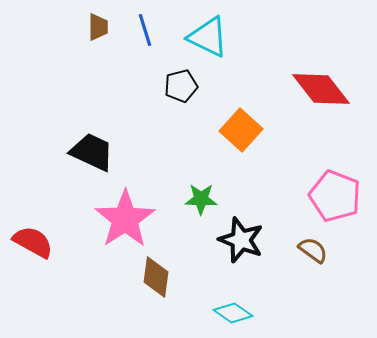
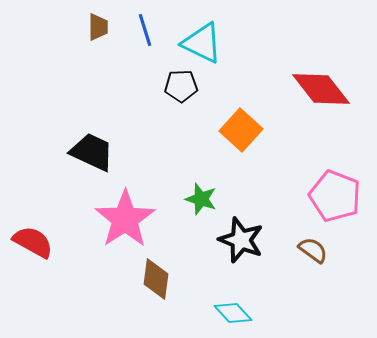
cyan triangle: moved 6 px left, 6 px down
black pentagon: rotated 12 degrees clockwise
green star: rotated 16 degrees clockwise
brown diamond: moved 2 px down
cyan diamond: rotated 12 degrees clockwise
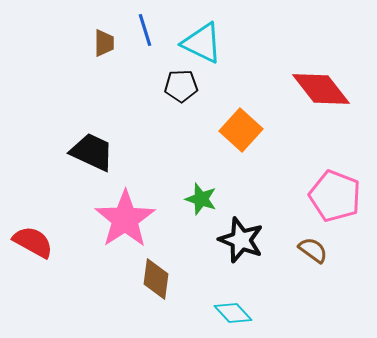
brown trapezoid: moved 6 px right, 16 px down
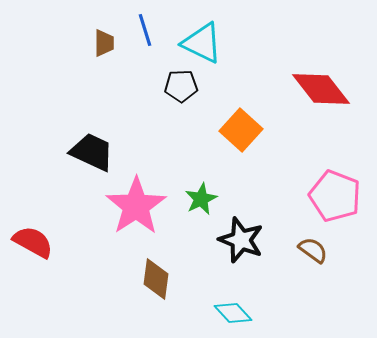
green star: rotated 28 degrees clockwise
pink star: moved 11 px right, 13 px up
